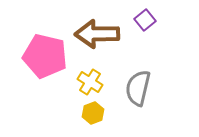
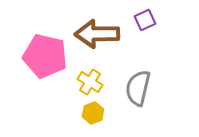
purple square: rotated 15 degrees clockwise
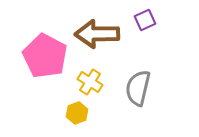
pink pentagon: rotated 15 degrees clockwise
yellow hexagon: moved 16 px left
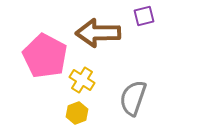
purple square: moved 1 px left, 4 px up; rotated 10 degrees clockwise
brown arrow: moved 1 px right, 1 px up
yellow cross: moved 8 px left, 2 px up
gray semicircle: moved 5 px left, 10 px down; rotated 6 degrees clockwise
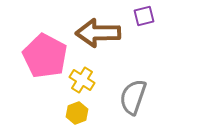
gray semicircle: moved 1 px up
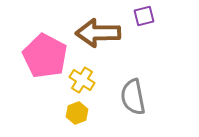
gray semicircle: rotated 30 degrees counterclockwise
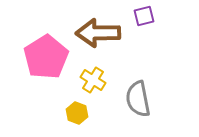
pink pentagon: moved 1 px right, 1 px down; rotated 12 degrees clockwise
yellow cross: moved 11 px right
gray semicircle: moved 5 px right, 2 px down
yellow hexagon: rotated 20 degrees counterclockwise
